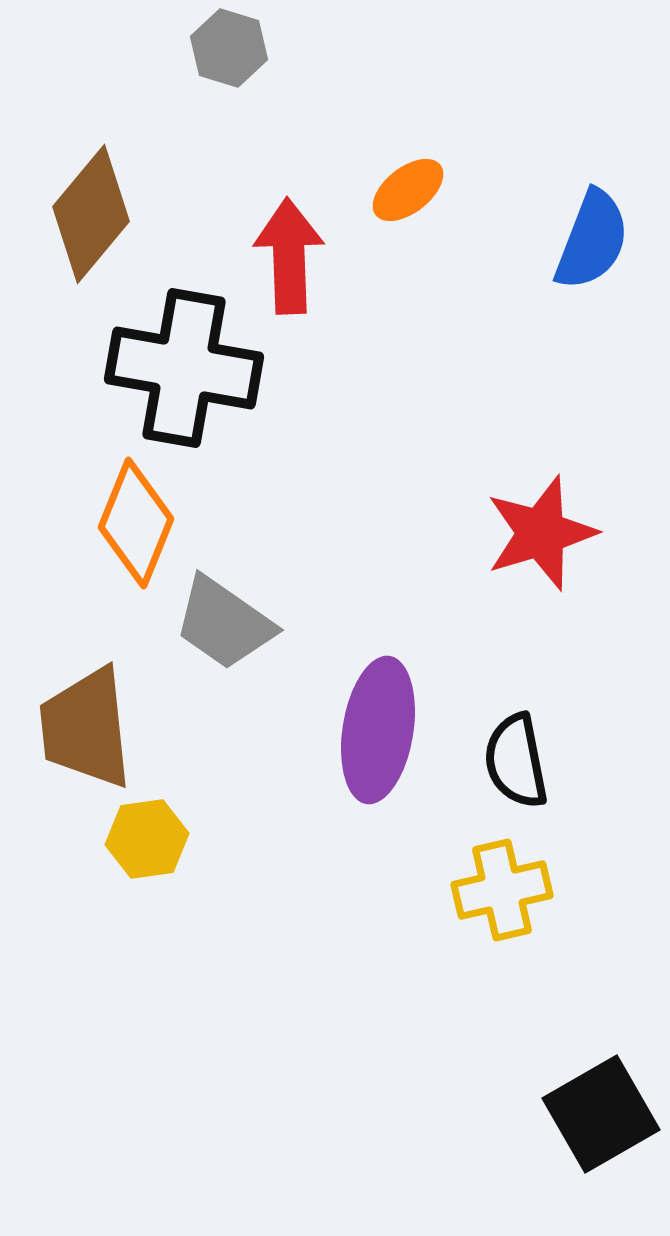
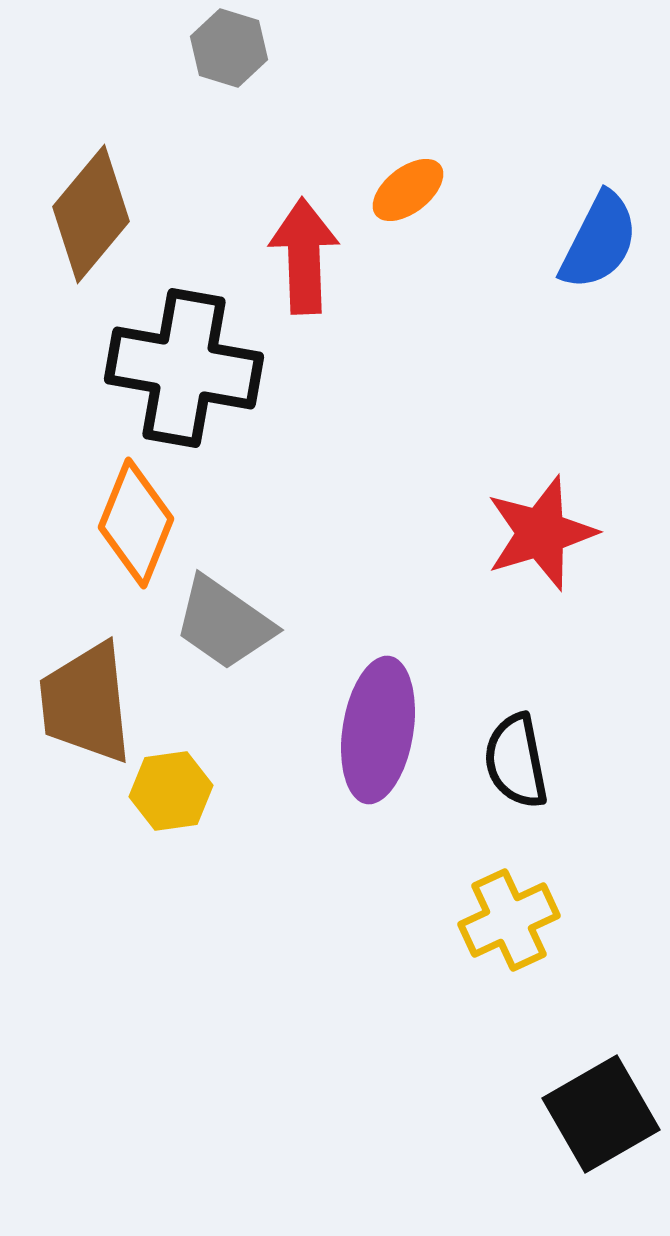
blue semicircle: moved 7 px right, 1 px down; rotated 6 degrees clockwise
red arrow: moved 15 px right
brown trapezoid: moved 25 px up
yellow hexagon: moved 24 px right, 48 px up
yellow cross: moved 7 px right, 30 px down; rotated 12 degrees counterclockwise
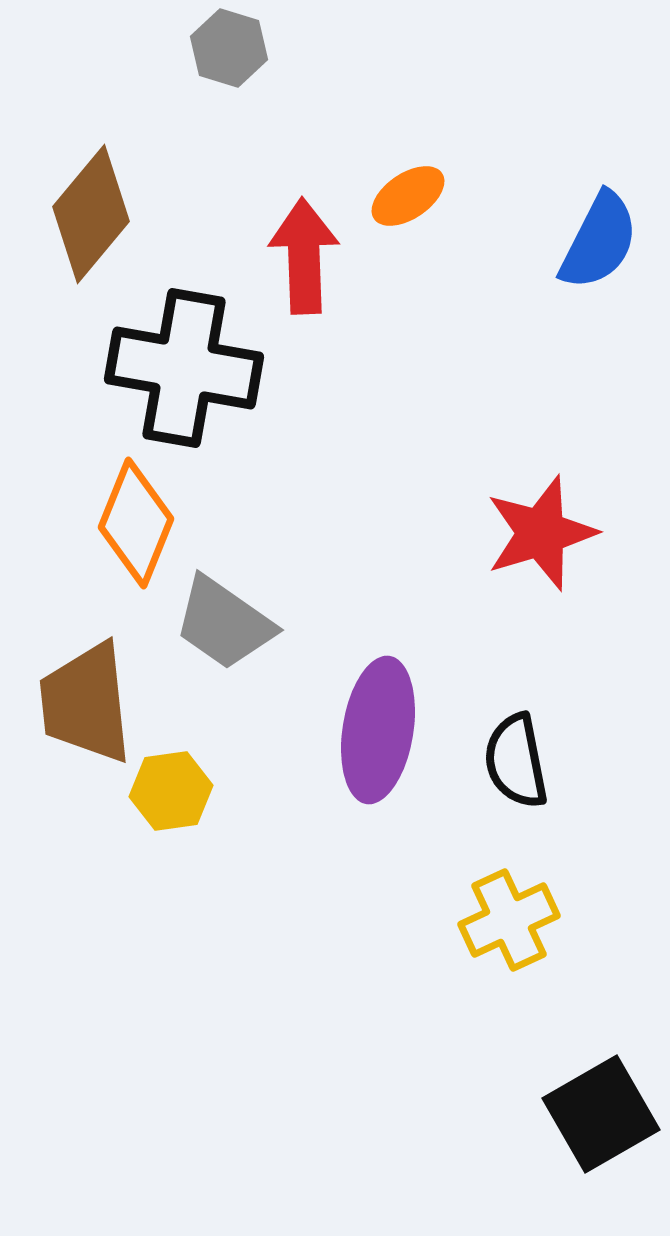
orange ellipse: moved 6 px down; rotated 4 degrees clockwise
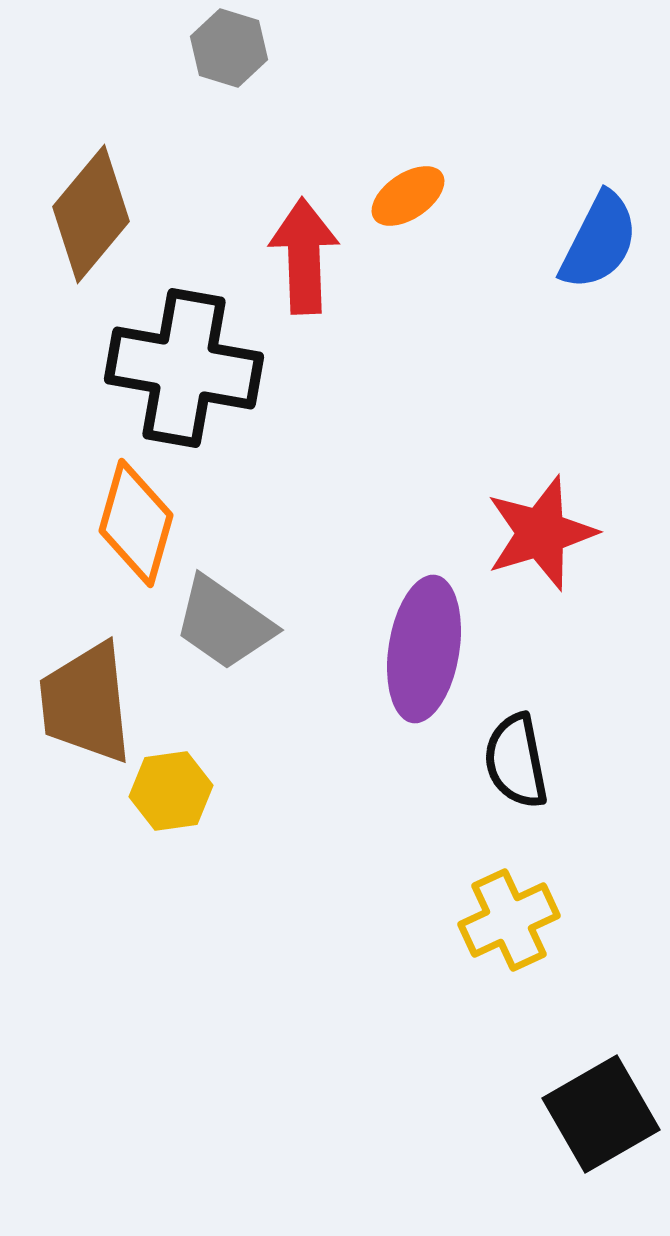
orange diamond: rotated 6 degrees counterclockwise
purple ellipse: moved 46 px right, 81 px up
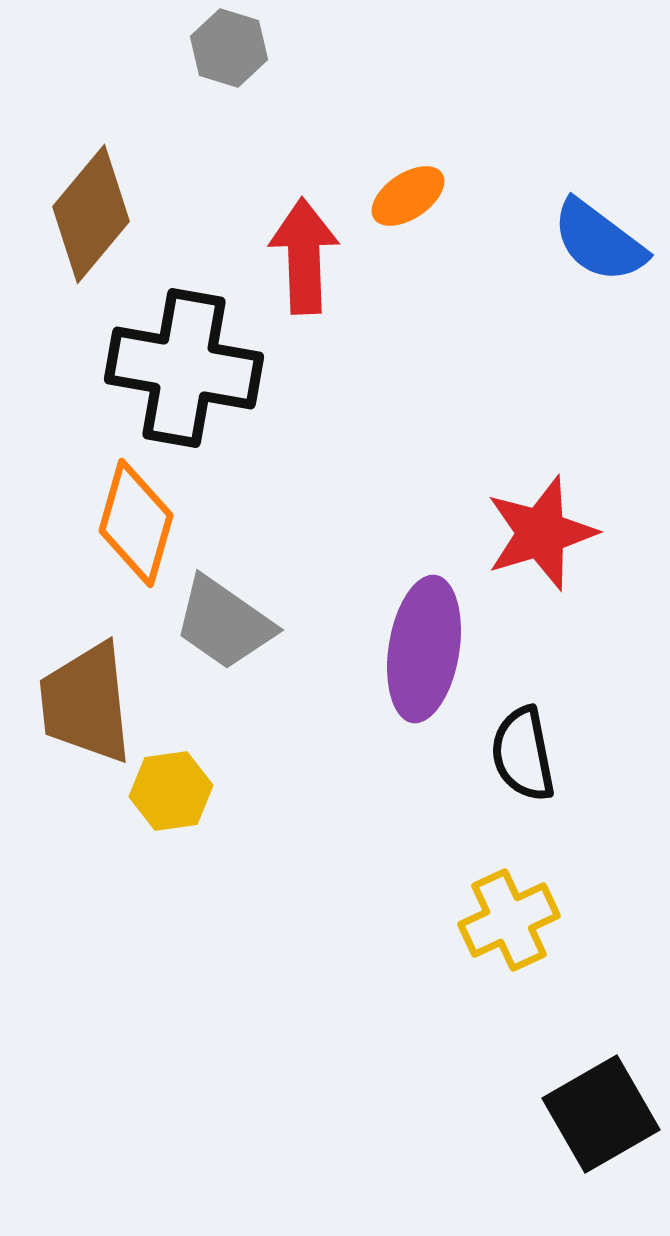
blue semicircle: rotated 100 degrees clockwise
black semicircle: moved 7 px right, 7 px up
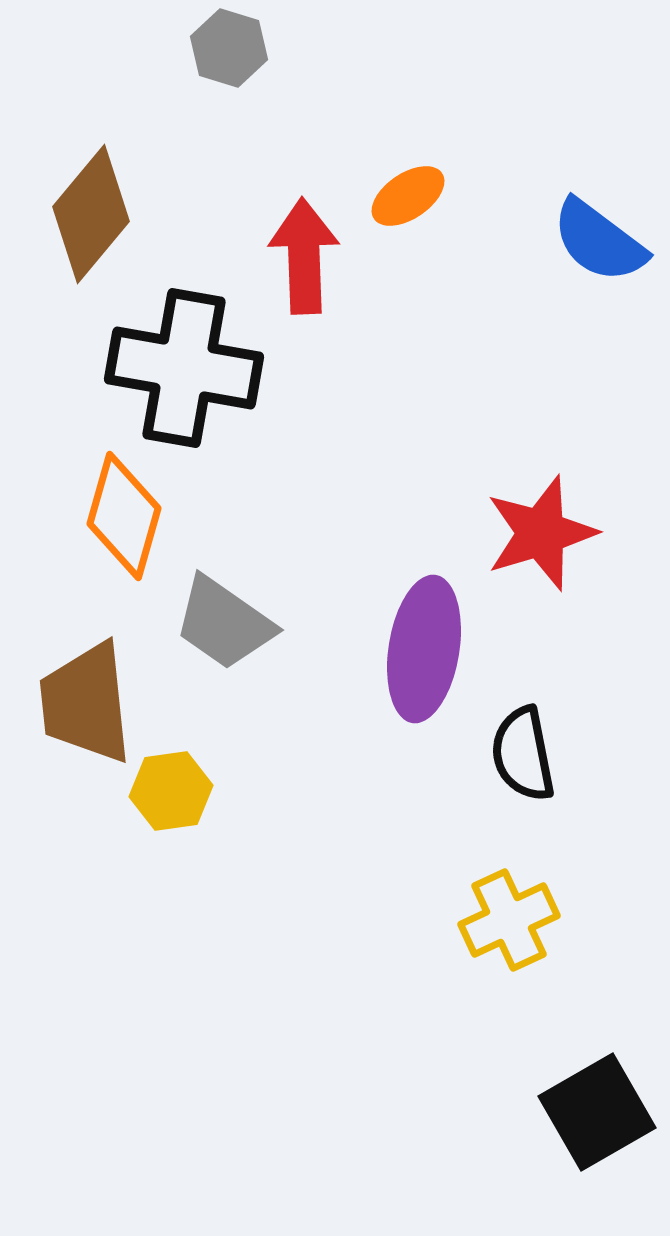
orange diamond: moved 12 px left, 7 px up
black square: moved 4 px left, 2 px up
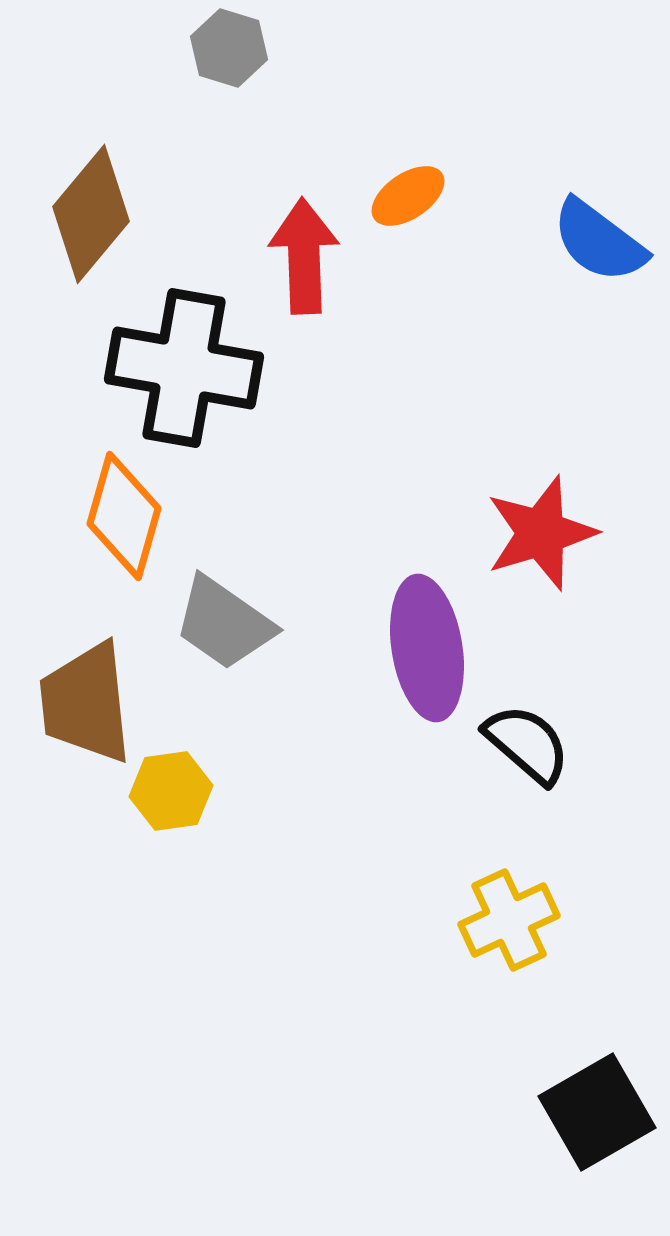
purple ellipse: moved 3 px right, 1 px up; rotated 18 degrees counterclockwise
black semicircle: moved 4 px right, 10 px up; rotated 142 degrees clockwise
